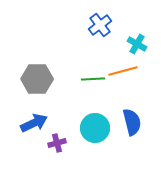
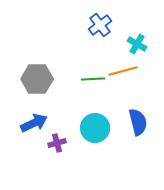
blue semicircle: moved 6 px right
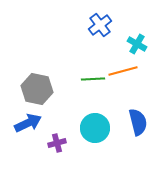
gray hexagon: moved 10 px down; rotated 12 degrees clockwise
blue arrow: moved 6 px left
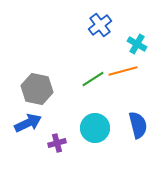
green line: rotated 30 degrees counterclockwise
blue semicircle: moved 3 px down
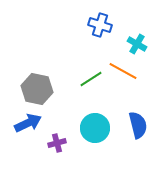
blue cross: rotated 35 degrees counterclockwise
orange line: rotated 44 degrees clockwise
green line: moved 2 px left
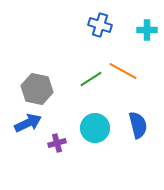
cyan cross: moved 10 px right, 14 px up; rotated 30 degrees counterclockwise
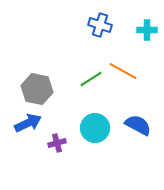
blue semicircle: rotated 48 degrees counterclockwise
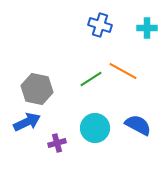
cyan cross: moved 2 px up
blue arrow: moved 1 px left, 1 px up
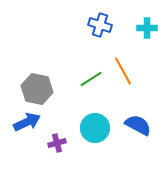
orange line: rotated 32 degrees clockwise
